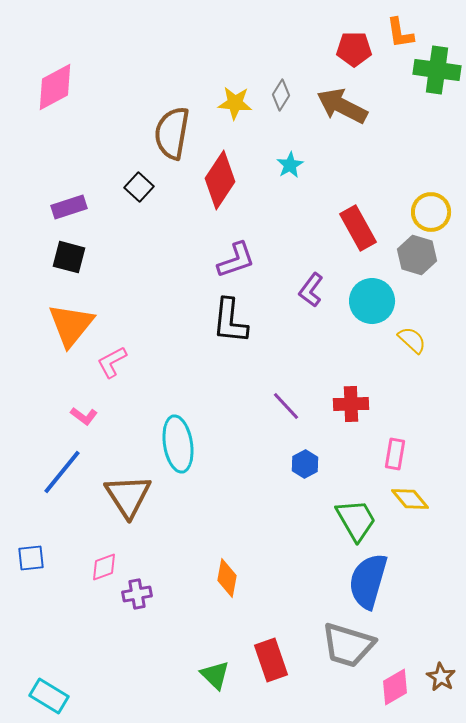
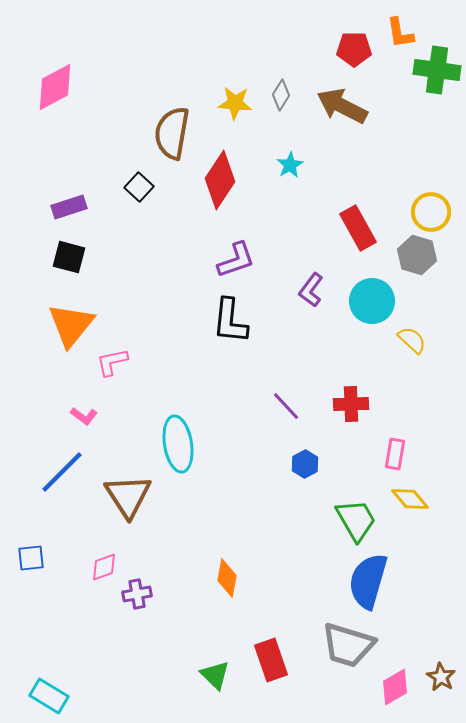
pink L-shape at (112, 362): rotated 16 degrees clockwise
blue line at (62, 472): rotated 6 degrees clockwise
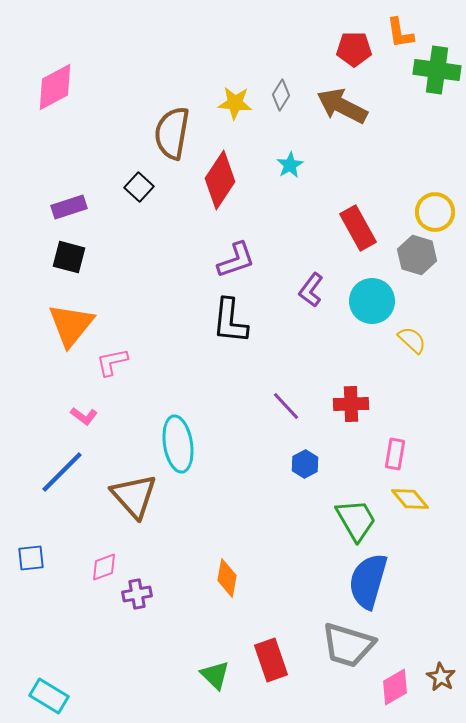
yellow circle at (431, 212): moved 4 px right
brown triangle at (128, 496): moved 6 px right; rotated 9 degrees counterclockwise
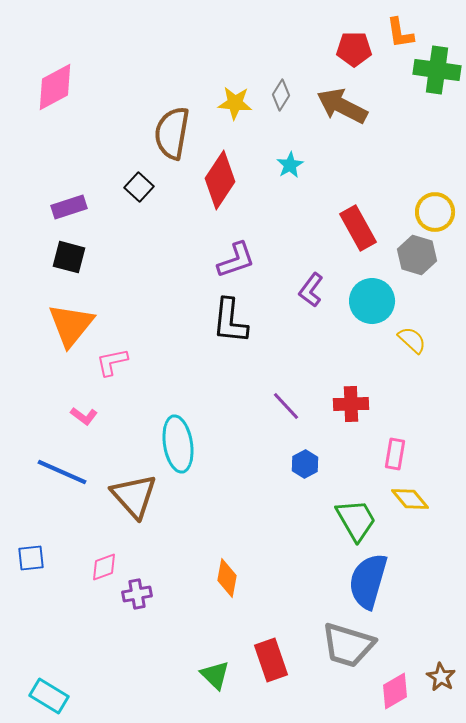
blue line at (62, 472): rotated 69 degrees clockwise
pink diamond at (395, 687): moved 4 px down
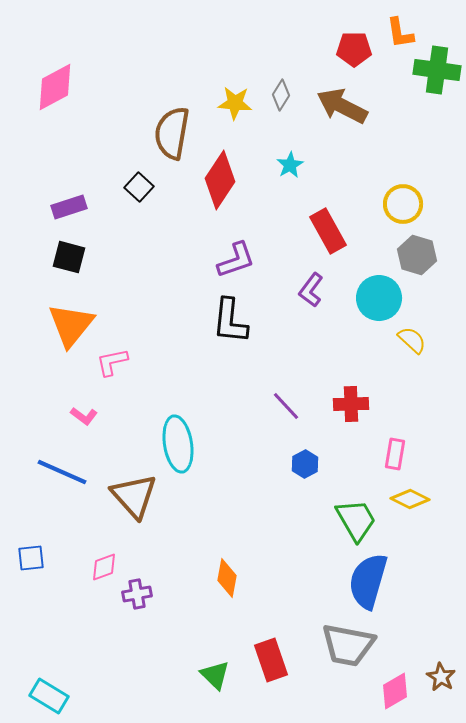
yellow circle at (435, 212): moved 32 px left, 8 px up
red rectangle at (358, 228): moved 30 px left, 3 px down
cyan circle at (372, 301): moved 7 px right, 3 px up
yellow diamond at (410, 499): rotated 24 degrees counterclockwise
gray trapezoid at (348, 645): rotated 6 degrees counterclockwise
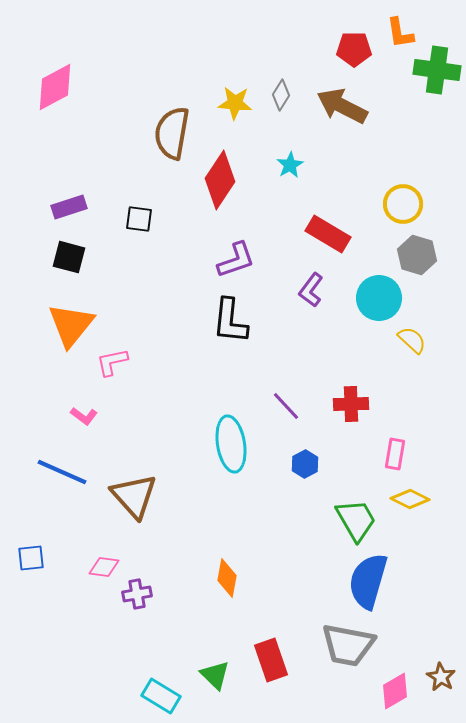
black square at (139, 187): moved 32 px down; rotated 36 degrees counterclockwise
red rectangle at (328, 231): moved 3 px down; rotated 30 degrees counterclockwise
cyan ellipse at (178, 444): moved 53 px right
pink diamond at (104, 567): rotated 28 degrees clockwise
cyan rectangle at (49, 696): moved 112 px right
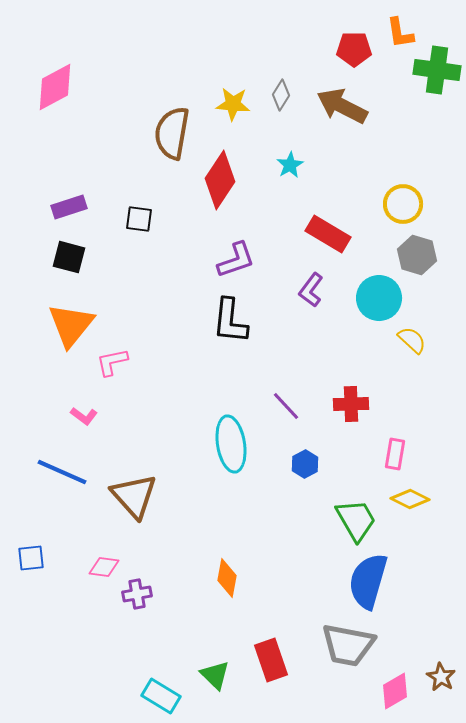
yellow star at (235, 103): moved 2 px left, 1 px down
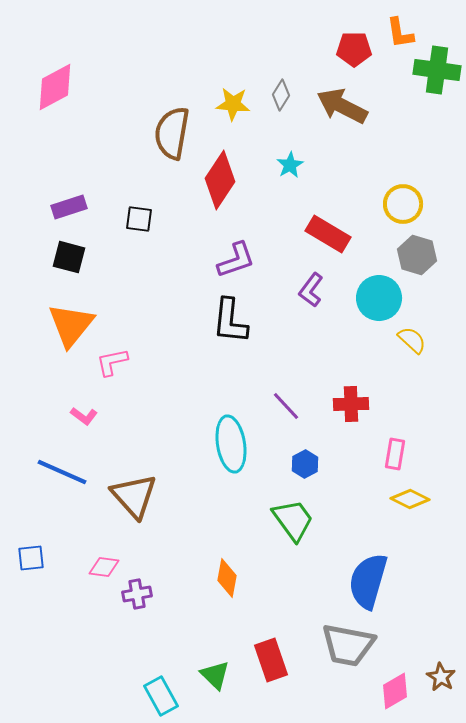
green trapezoid at (356, 520): moved 63 px left; rotated 6 degrees counterclockwise
cyan rectangle at (161, 696): rotated 30 degrees clockwise
